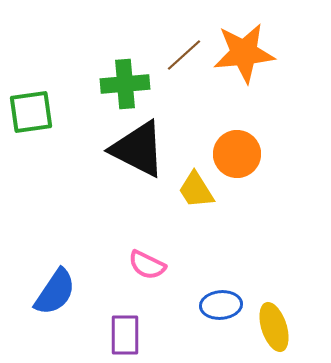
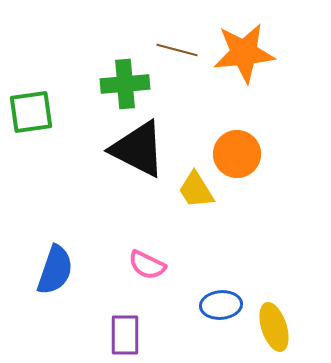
brown line: moved 7 px left, 5 px up; rotated 57 degrees clockwise
blue semicircle: moved 22 px up; rotated 15 degrees counterclockwise
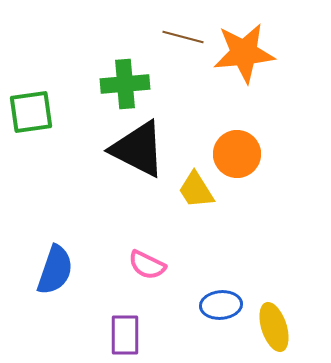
brown line: moved 6 px right, 13 px up
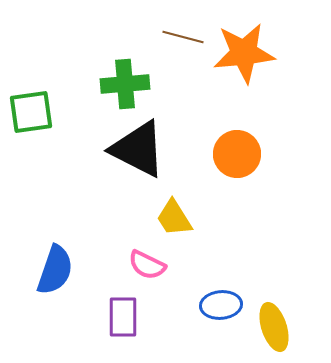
yellow trapezoid: moved 22 px left, 28 px down
purple rectangle: moved 2 px left, 18 px up
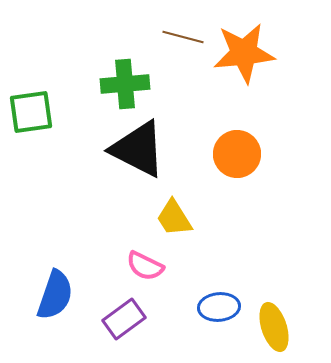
pink semicircle: moved 2 px left, 1 px down
blue semicircle: moved 25 px down
blue ellipse: moved 2 px left, 2 px down
purple rectangle: moved 1 px right, 2 px down; rotated 54 degrees clockwise
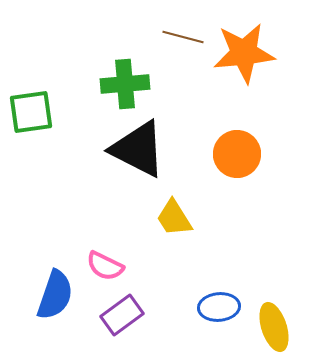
pink semicircle: moved 40 px left
purple rectangle: moved 2 px left, 4 px up
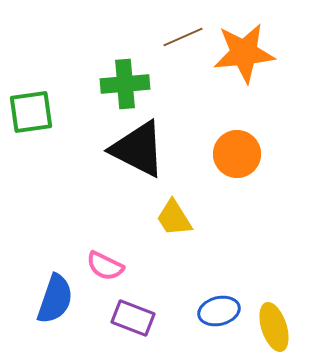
brown line: rotated 39 degrees counterclockwise
blue semicircle: moved 4 px down
blue ellipse: moved 4 px down; rotated 9 degrees counterclockwise
purple rectangle: moved 11 px right, 3 px down; rotated 57 degrees clockwise
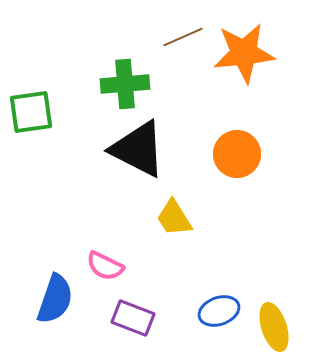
blue ellipse: rotated 6 degrees counterclockwise
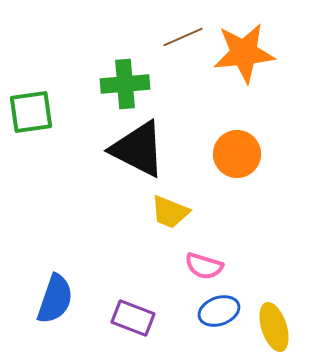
yellow trapezoid: moved 4 px left, 6 px up; rotated 36 degrees counterclockwise
pink semicircle: moved 99 px right; rotated 9 degrees counterclockwise
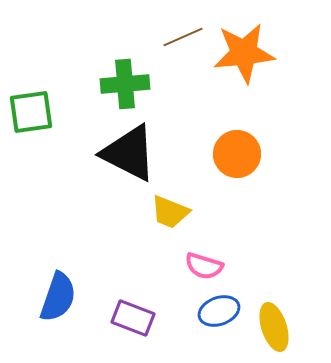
black triangle: moved 9 px left, 4 px down
blue semicircle: moved 3 px right, 2 px up
